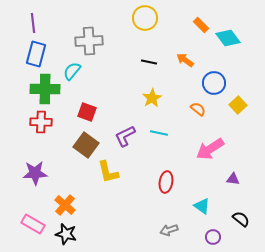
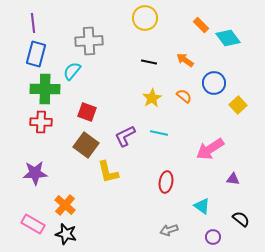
orange semicircle: moved 14 px left, 13 px up
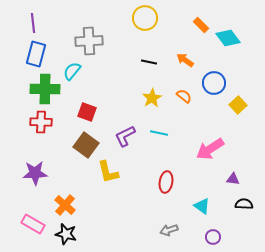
black semicircle: moved 3 px right, 15 px up; rotated 36 degrees counterclockwise
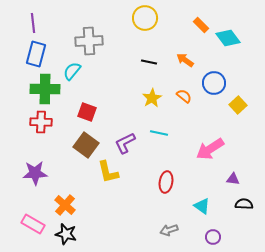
purple L-shape: moved 7 px down
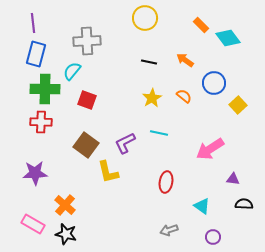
gray cross: moved 2 px left
red square: moved 12 px up
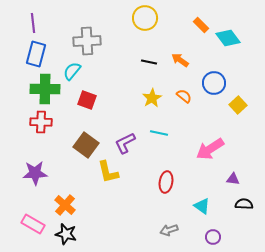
orange arrow: moved 5 px left
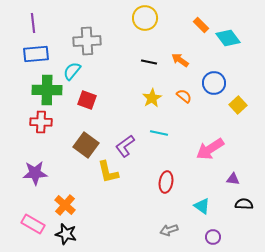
blue rectangle: rotated 70 degrees clockwise
green cross: moved 2 px right, 1 px down
purple L-shape: moved 3 px down; rotated 10 degrees counterclockwise
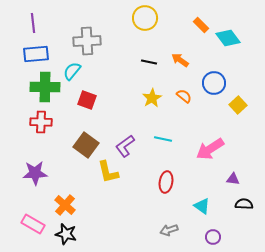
green cross: moved 2 px left, 3 px up
cyan line: moved 4 px right, 6 px down
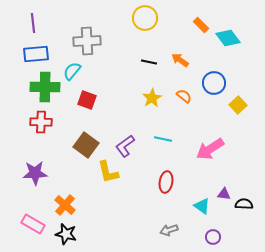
purple triangle: moved 9 px left, 15 px down
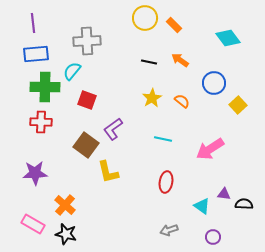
orange rectangle: moved 27 px left
orange semicircle: moved 2 px left, 5 px down
purple L-shape: moved 12 px left, 17 px up
